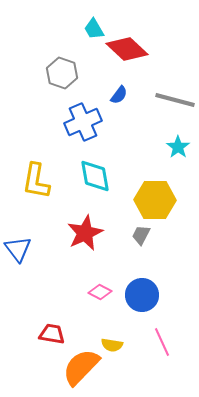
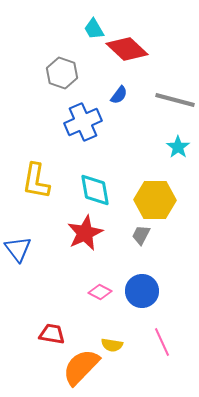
cyan diamond: moved 14 px down
blue circle: moved 4 px up
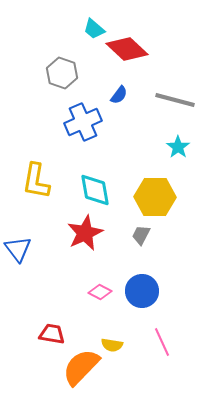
cyan trapezoid: rotated 20 degrees counterclockwise
yellow hexagon: moved 3 px up
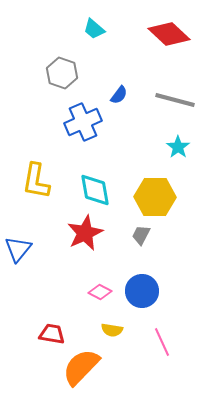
red diamond: moved 42 px right, 15 px up
blue triangle: rotated 16 degrees clockwise
yellow semicircle: moved 15 px up
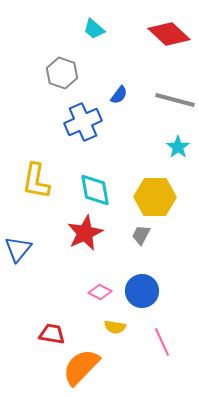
yellow semicircle: moved 3 px right, 3 px up
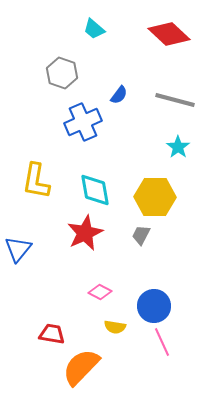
blue circle: moved 12 px right, 15 px down
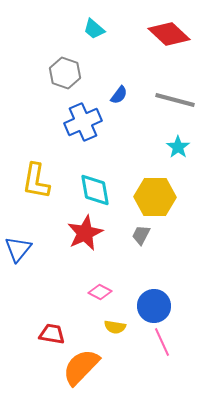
gray hexagon: moved 3 px right
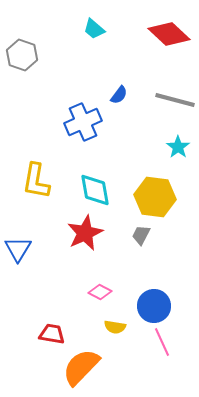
gray hexagon: moved 43 px left, 18 px up
yellow hexagon: rotated 6 degrees clockwise
blue triangle: rotated 8 degrees counterclockwise
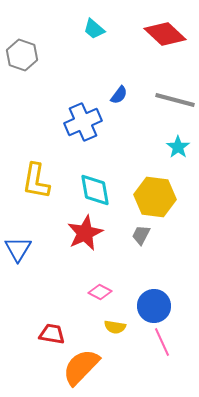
red diamond: moved 4 px left
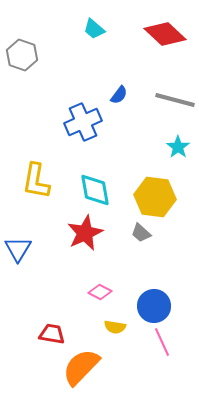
gray trapezoid: moved 2 px up; rotated 75 degrees counterclockwise
